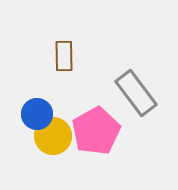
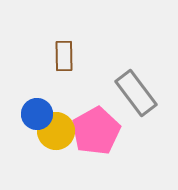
yellow circle: moved 3 px right, 5 px up
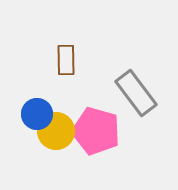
brown rectangle: moved 2 px right, 4 px down
pink pentagon: rotated 27 degrees counterclockwise
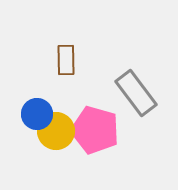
pink pentagon: moved 1 px left, 1 px up
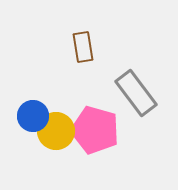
brown rectangle: moved 17 px right, 13 px up; rotated 8 degrees counterclockwise
blue circle: moved 4 px left, 2 px down
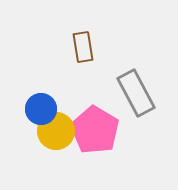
gray rectangle: rotated 9 degrees clockwise
blue circle: moved 8 px right, 7 px up
pink pentagon: rotated 15 degrees clockwise
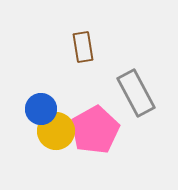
pink pentagon: rotated 12 degrees clockwise
